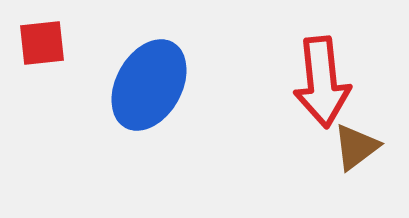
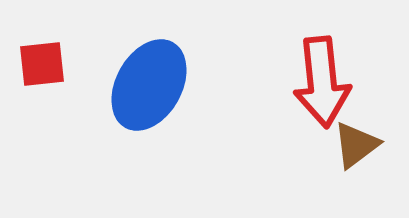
red square: moved 21 px down
brown triangle: moved 2 px up
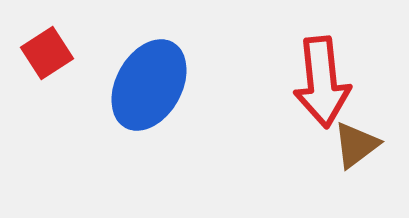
red square: moved 5 px right, 11 px up; rotated 27 degrees counterclockwise
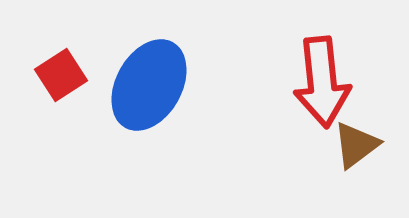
red square: moved 14 px right, 22 px down
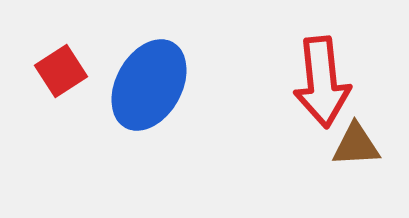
red square: moved 4 px up
brown triangle: rotated 34 degrees clockwise
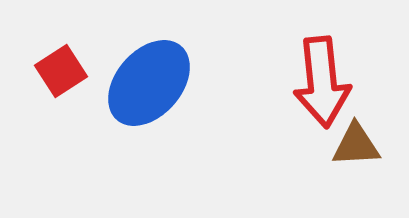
blue ellipse: moved 2 px up; rotated 12 degrees clockwise
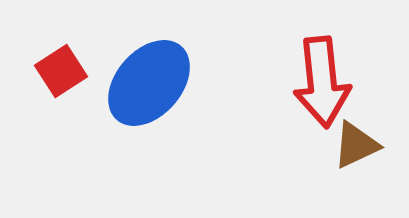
brown triangle: rotated 22 degrees counterclockwise
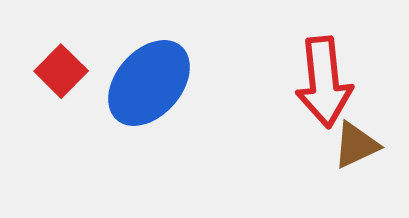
red square: rotated 12 degrees counterclockwise
red arrow: moved 2 px right
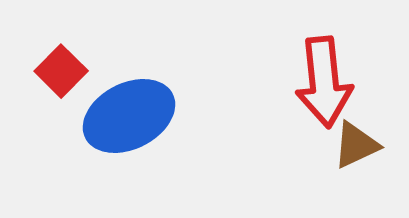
blue ellipse: moved 20 px left, 33 px down; rotated 22 degrees clockwise
